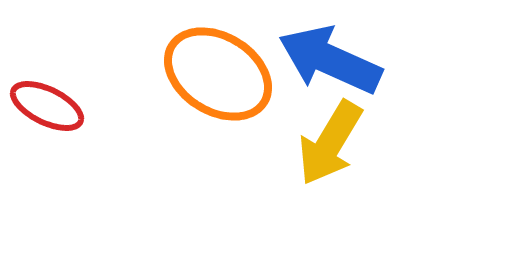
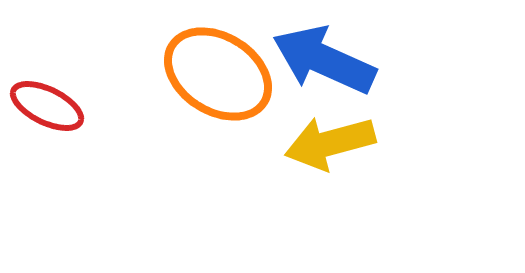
blue arrow: moved 6 px left
yellow arrow: rotated 44 degrees clockwise
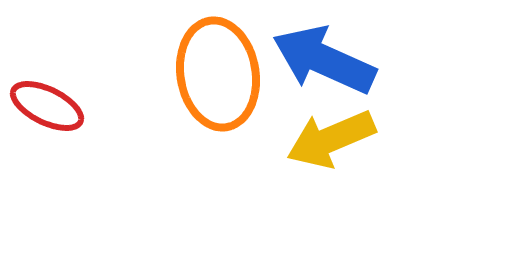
orange ellipse: rotated 49 degrees clockwise
yellow arrow: moved 1 px right, 4 px up; rotated 8 degrees counterclockwise
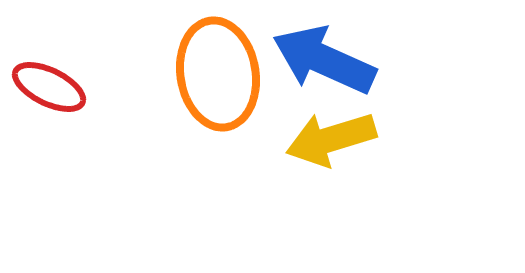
red ellipse: moved 2 px right, 19 px up
yellow arrow: rotated 6 degrees clockwise
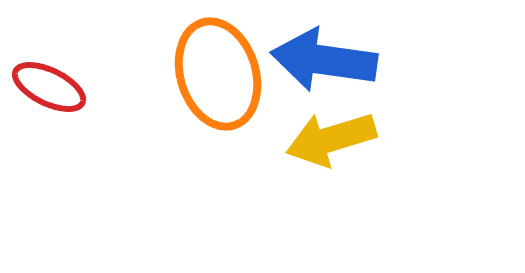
blue arrow: rotated 16 degrees counterclockwise
orange ellipse: rotated 8 degrees counterclockwise
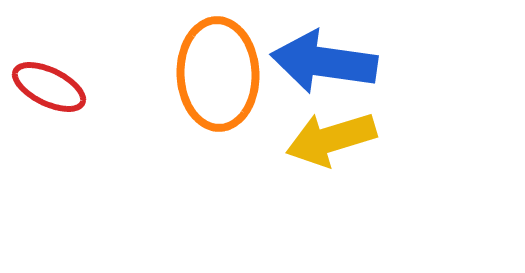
blue arrow: moved 2 px down
orange ellipse: rotated 15 degrees clockwise
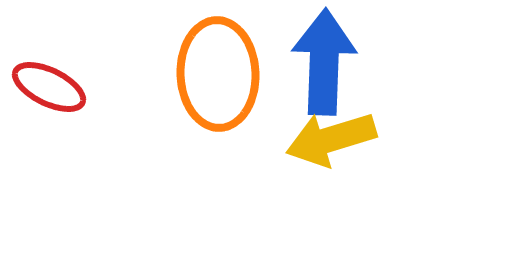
blue arrow: rotated 84 degrees clockwise
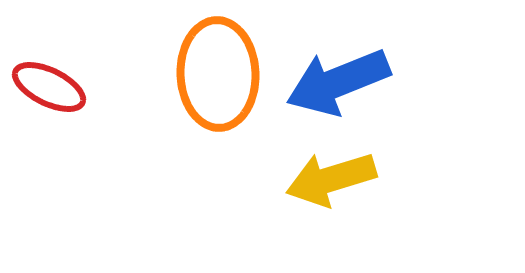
blue arrow: moved 14 px right, 20 px down; rotated 114 degrees counterclockwise
yellow arrow: moved 40 px down
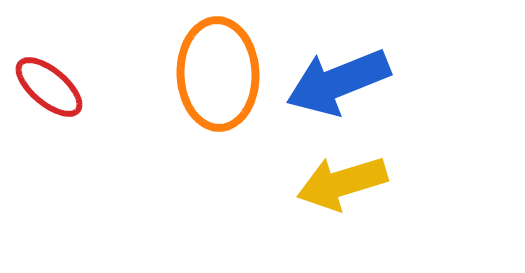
red ellipse: rotated 14 degrees clockwise
yellow arrow: moved 11 px right, 4 px down
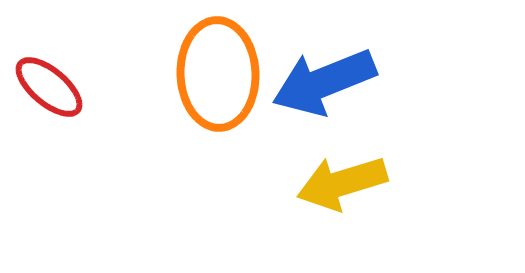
blue arrow: moved 14 px left
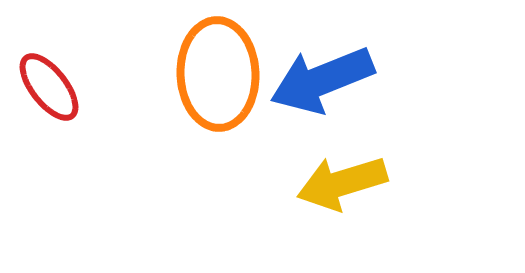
blue arrow: moved 2 px left, 2 px up
red ellipse: rotated 12 degrees clockwise
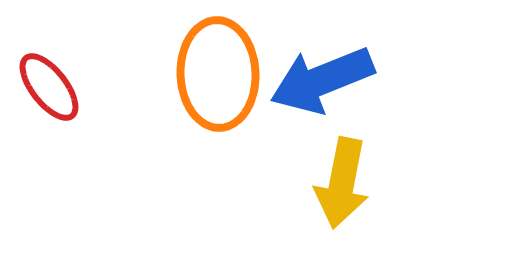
yellow arrow: rotated 62 degrees counterclockwise
